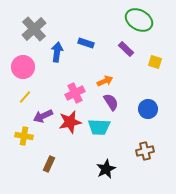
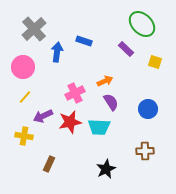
green ellipse: moved 3 px right, 4 px down; rotated 16 degrees clockwise
blue rectangle: moved 2 px left, 2 px up
brown cross: rotated 12 degrees clockwise
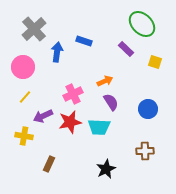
pink cross: moved 2 px left, 1 px down
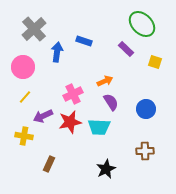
blue circle: moved 2 px left
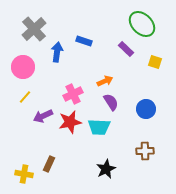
yellow cross: moved 38 px down
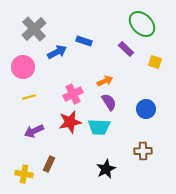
blue arrow: rotated 54 degrees clockwise
yellow line: moved 4 px right; rotated 32 degrees clockwise
purple semicircle: moved 2 px left
purple arrow: moved 9 px left, 15 px down
brown cross: moved 2 px left
